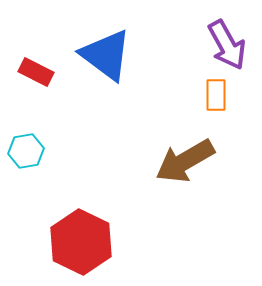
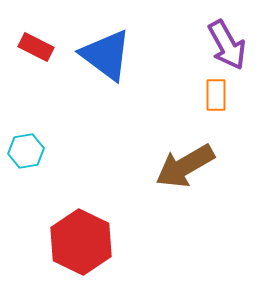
red rectangle: moved 25 px up
brown arrow: moved 5 px down
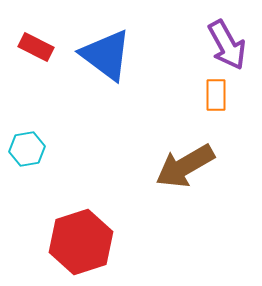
cyan hexagon: moved 1 px right, 2 px up
red hexagon: rotated 16 degrees clockwise
